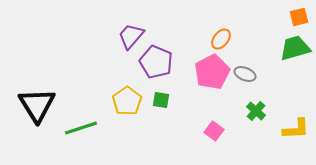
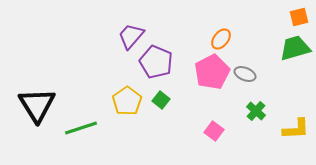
green square: rotated 30 degrees clockwise
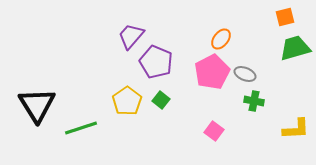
orange square: moved 14 px left
green cross: moved 2 px left, 10 px up; rotated 30 degrees counterclockwise
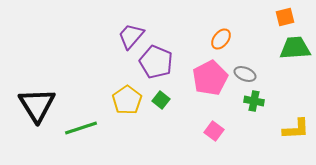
green trapezoid: rotated 12 degrees clockwise
pink pentagon: moved 2 px left, 6 px down
yellow pentagon: moved 1 px up
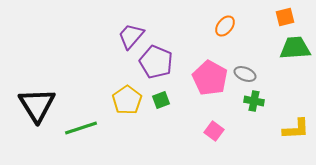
orange ellipse: moved 4 px right, 13 px up
pink pentagon: rotated 16 degrees counterclockwise
green square: rotated 30 degrees clockwise
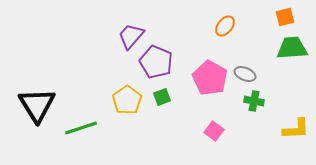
green trapezoid: moved 3 px left
green square: moved 1 px right, 3 px up
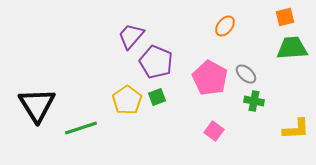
gray ellipse: moved 1 px right; rotated 20 degrees clockwise
green square: moved 5 px left
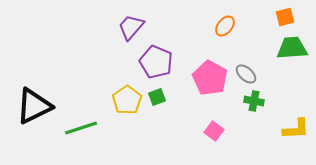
purple trapezoid: moved 9 px up
black triangle: moved 3 px left, 1 px down; rotated 36 degrees clockwise
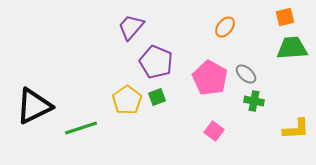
orange ellipse: moved 1 px down
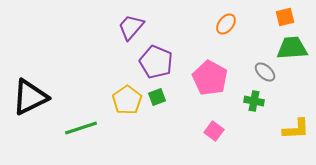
orange ellipse: moved 1 px right, 3 px up
gray ellipse: moved 19 px right, 2 px up
black triangle: moved 4 px left, 9 px up
